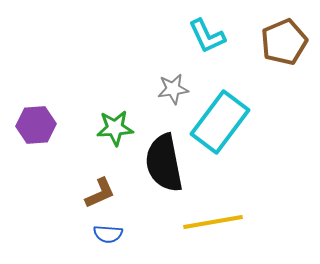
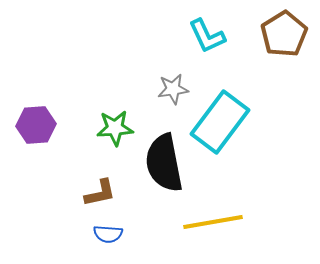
brown pentagon: moved 8 px up; rotated 9 degrees counterclockwise
brown L-shape: rotated 12 degrees clockwise
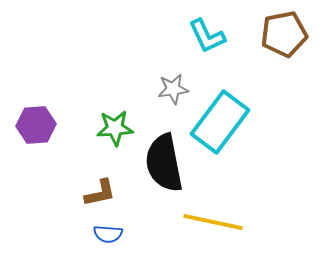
brown pentagon: rotated 21 degrees clockwise
yellow line: rotated 22 degrees clockwise
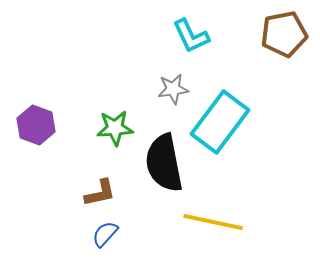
cyan L-shape: moved 16 px left
purple hexagon: rotated 24 degrees clockwise
blue semicircle: moved 3 px left; rotated 128 degrees clockwise
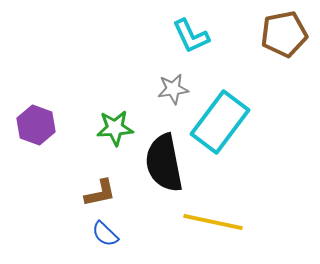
blue semicircle: rotated 88 degrees counterclockwise
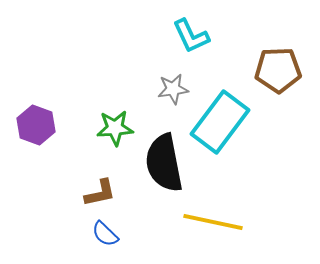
brown pentagon: moved 6 px left, 36 px down; rotated 9 degrees clockwise
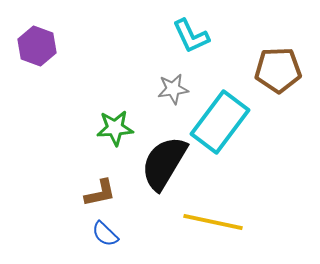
purple hexagon: moved 1 px right, 79 px up
black semicircle: rotated 42 degrees clockwise
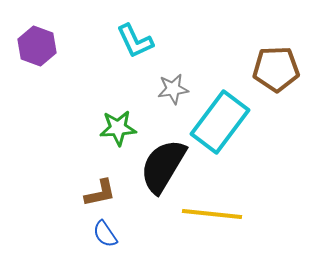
cyan L-shape: moved 56 px left, 5 px down
brown pentagon: moved 2 px left, 1 px up
green star: moved 3 px right
black semicircle: moved 1 px left, 3 px down
yellow line: moved 1 px left, 8 px up; rotated 6 degrees counterclockwise
blue semicircle: rotated 12 degrees clockwise
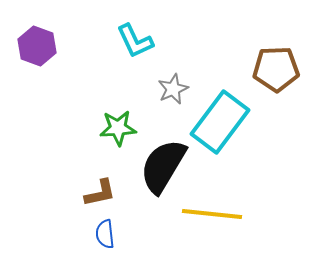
gray star: rotated 16 degrees counterclockwise
blue semicircle: rotated 28 degrees clockwise
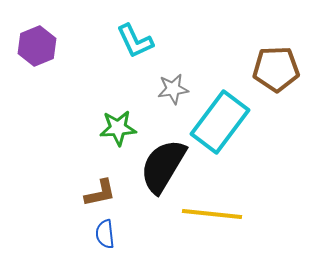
purple hexagon: rotated 18 degrees clockwise
gray star: rotated 16 degrees clockwise
